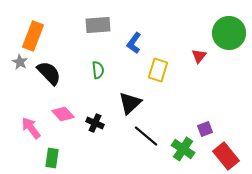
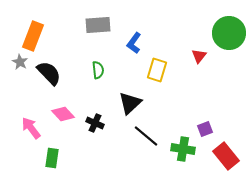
yellow rectangle: moved 1 px left
green cross: rotated 25 degrees counterclockwise
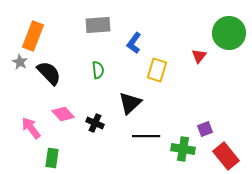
black line: rotated 40 degrees counterclockwise
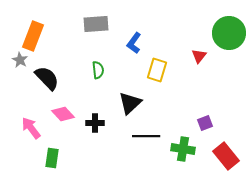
gray rectangle: moved 2 px left, 1 px up
gray star: moved 2 px up
black semicircle: moved 2 px left, 5 px down
black cross: rotated 24 degrees counterclockwise
purple square: moved 6 px up
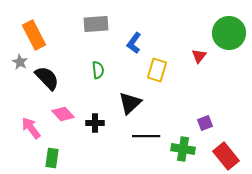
orange rectangle: moved 1 px right, 1 px up; rotated 48 degrees counterclockwise
gray star: moved 2 px down
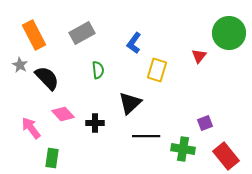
gray rectangle: moved 14 px left, 9 px down; rotated 25 degrees counterclockwise
gray star: moved 3 px down
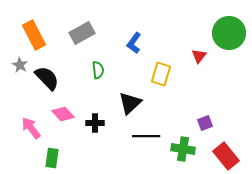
yellow rectangle: moved 4 px right, 4 px down
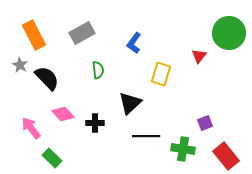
green rectangle: rotated 54 degrees counterclockwise
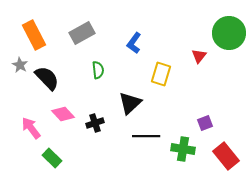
black cross: rotated 18 degrees counterclockwise
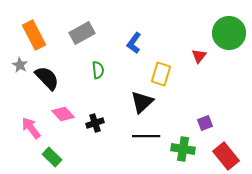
black triangle: moved 12 px right, 1 px up
green rectangle: moved 1 px up
